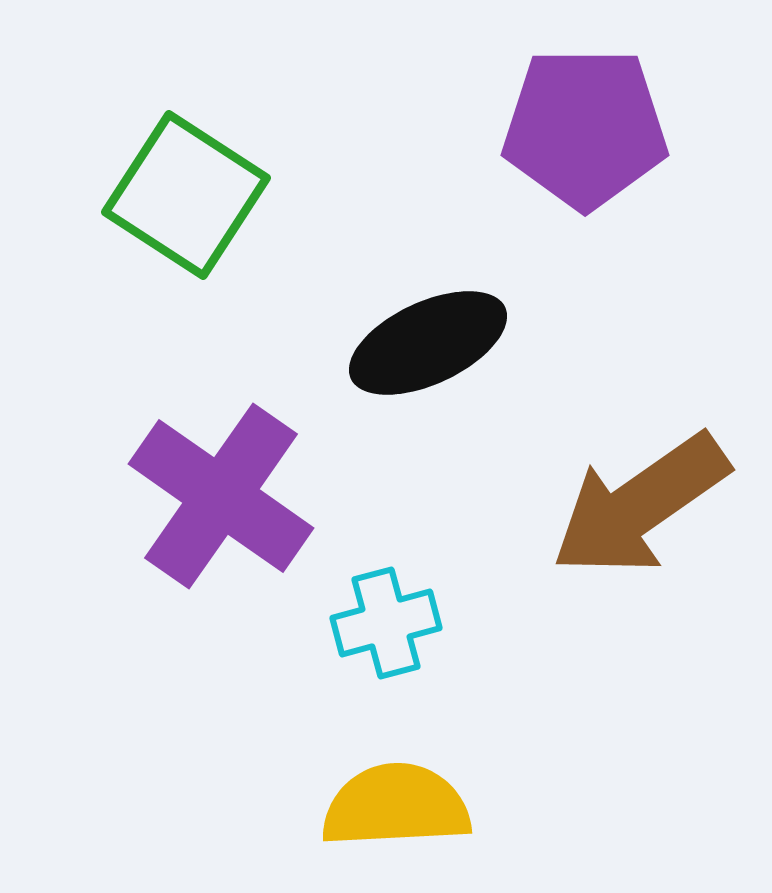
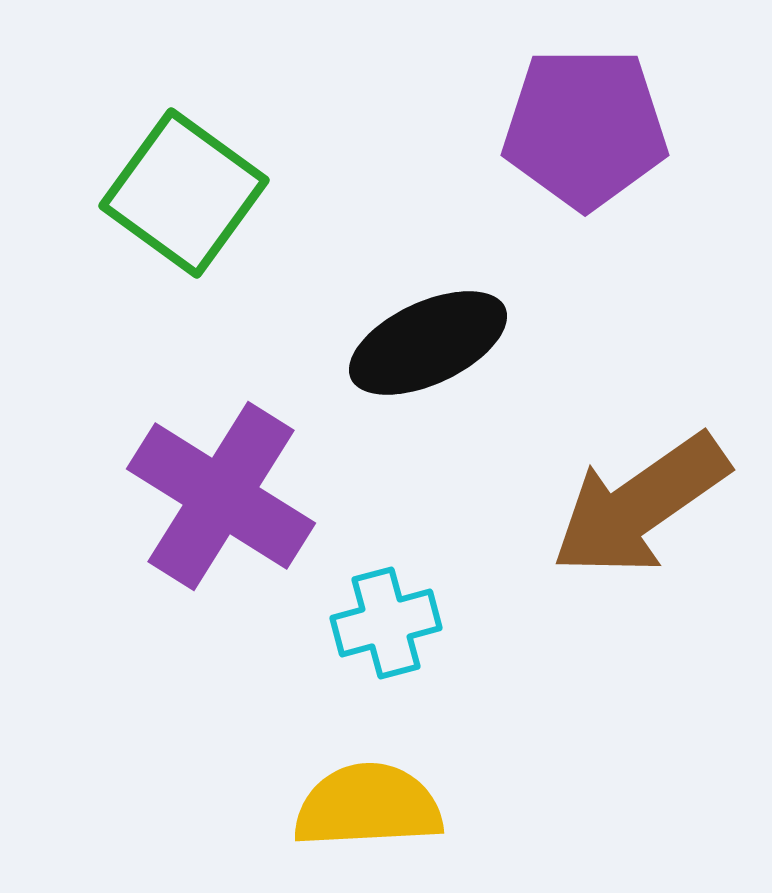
green square: moved 2 px left, 2 px up; rotated 3 degrees clockwise
purple cross: rotated 3 degrees counterclockwise
yellow semicircle: moved 28 px left
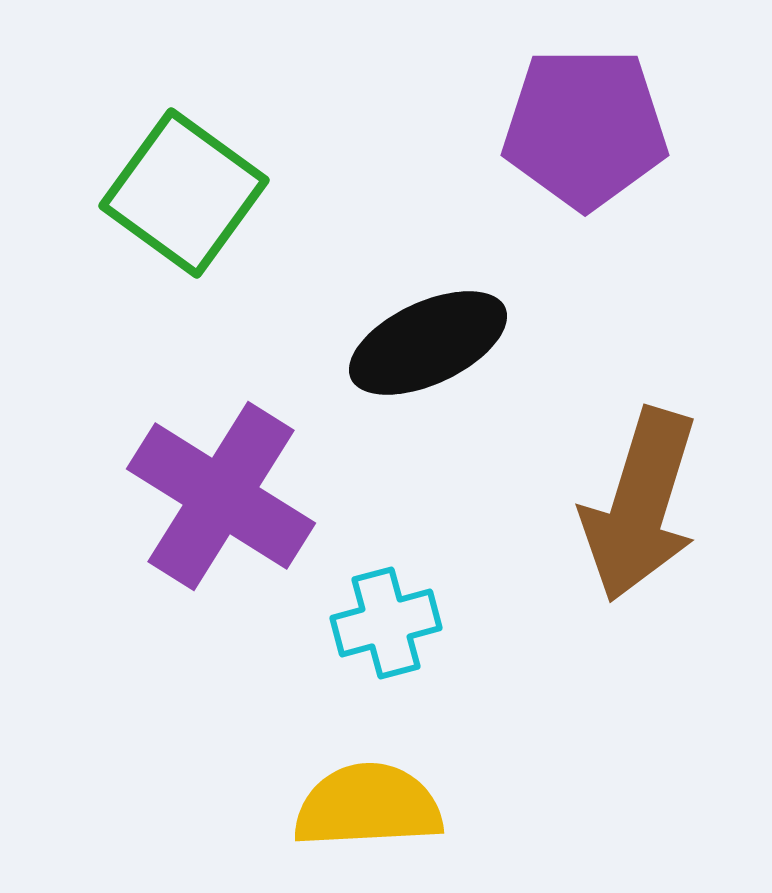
brown arrow: rotated 38 degrees counterclockwise
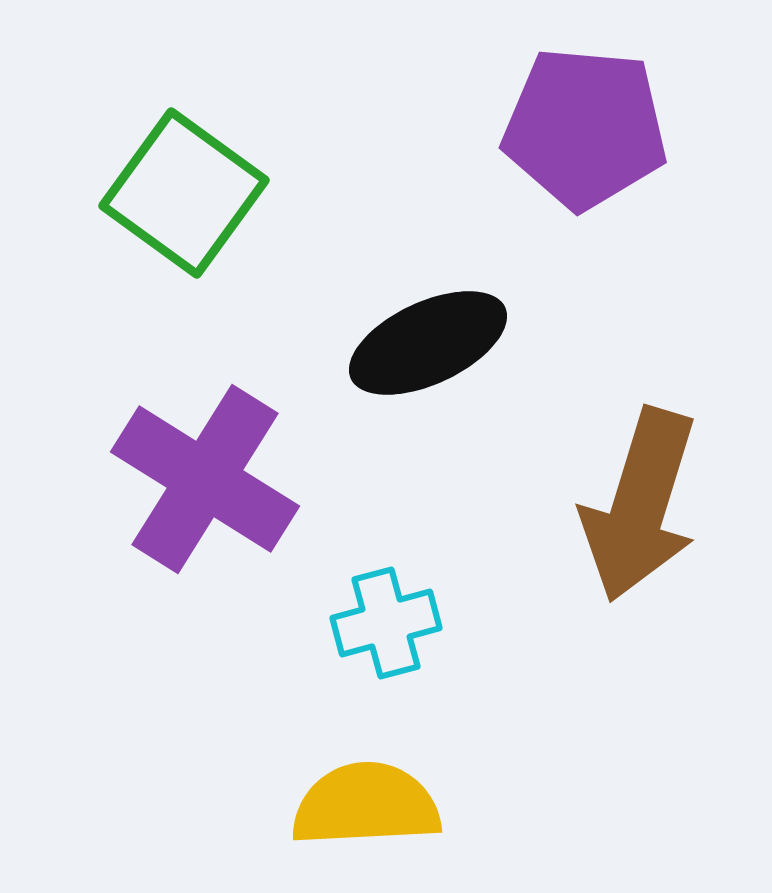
purple pentagon: rotated 5 degrees clockwise
purple cross: moved 16 px left, 17 px up
yellow semicircle: moved 2 px left, 1 px up
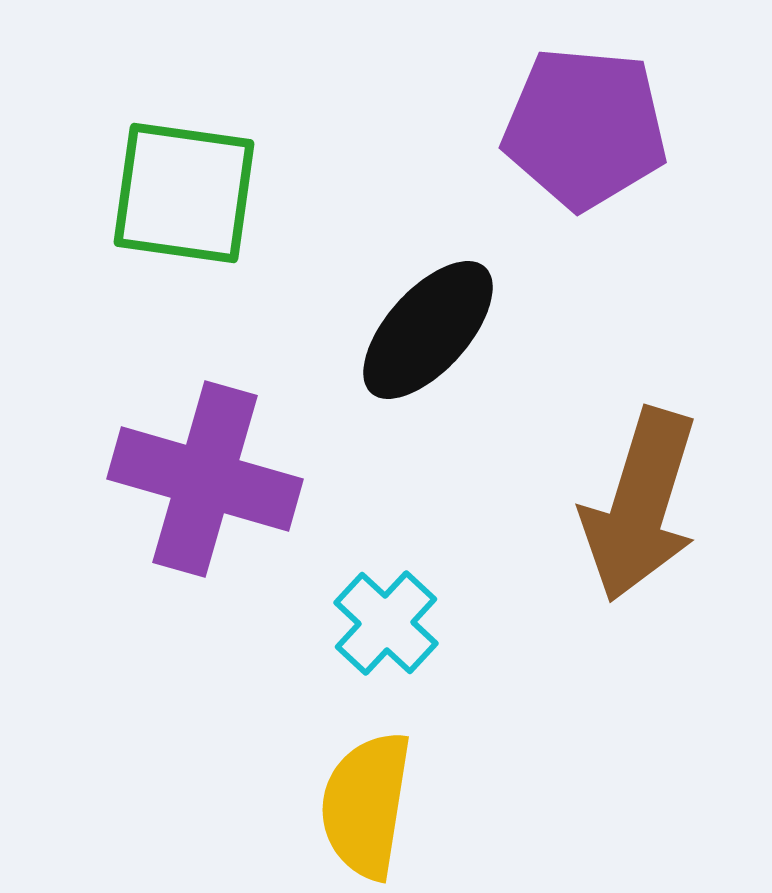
green square: rotated 28 degrees counterclockwise
black ellipse: moved 13 px up; rotated 23 degrees counterclockwise
purple cross: rotated 16 degrees counterclockwise
cyan cross: rotated 32 degrees counterclockwise
yellow semicircle: rotated 78 degrees counterclockwise
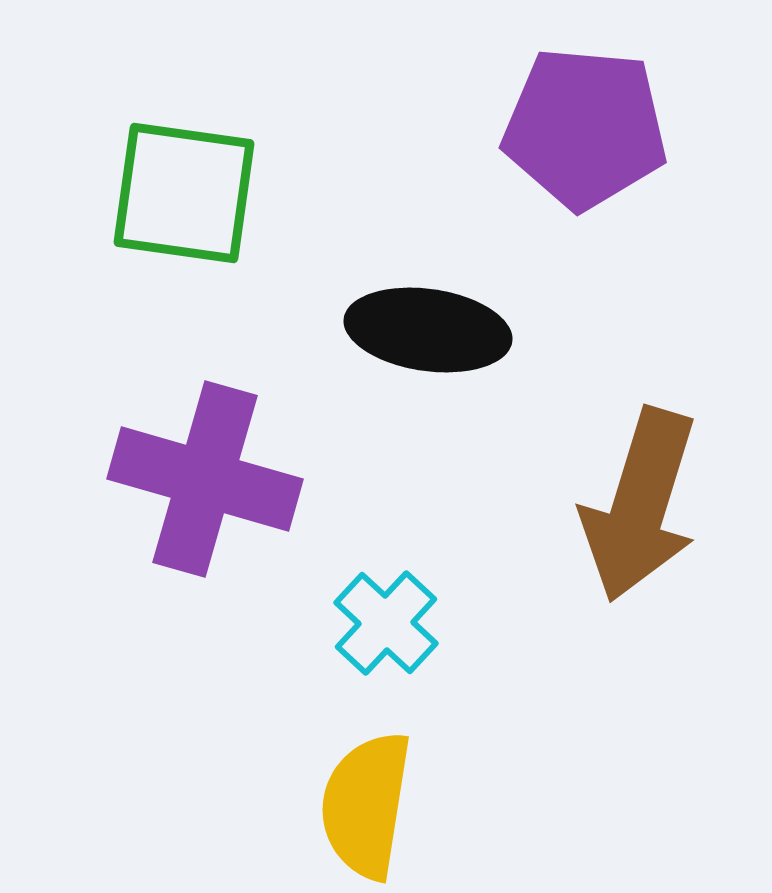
black ellipse: rotated 56 degrees clockwise
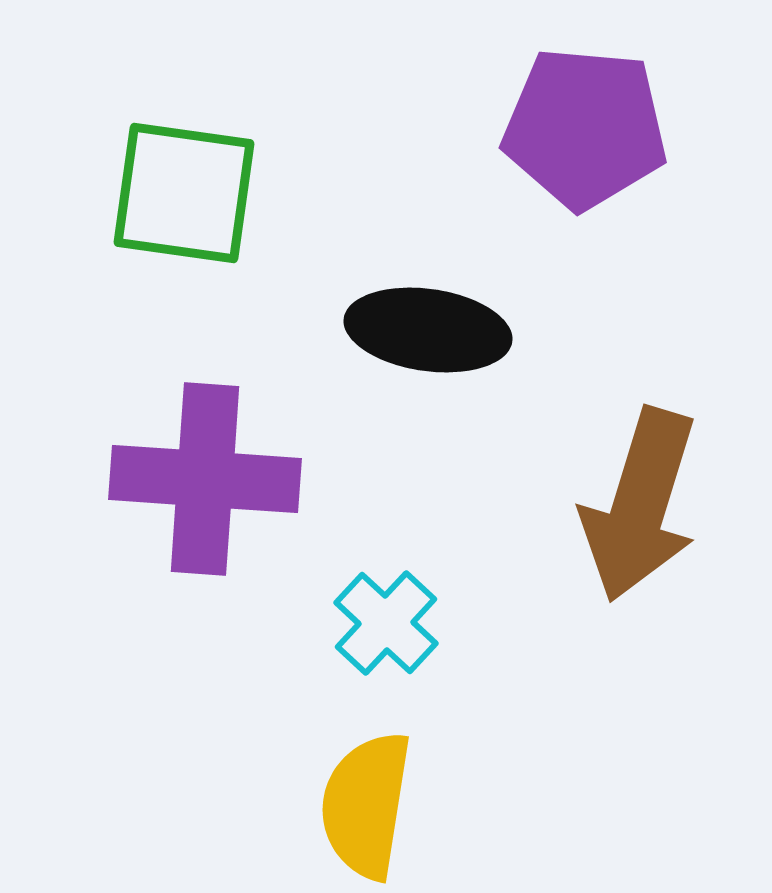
purple cross: rotated 12 degrees counterclockwise
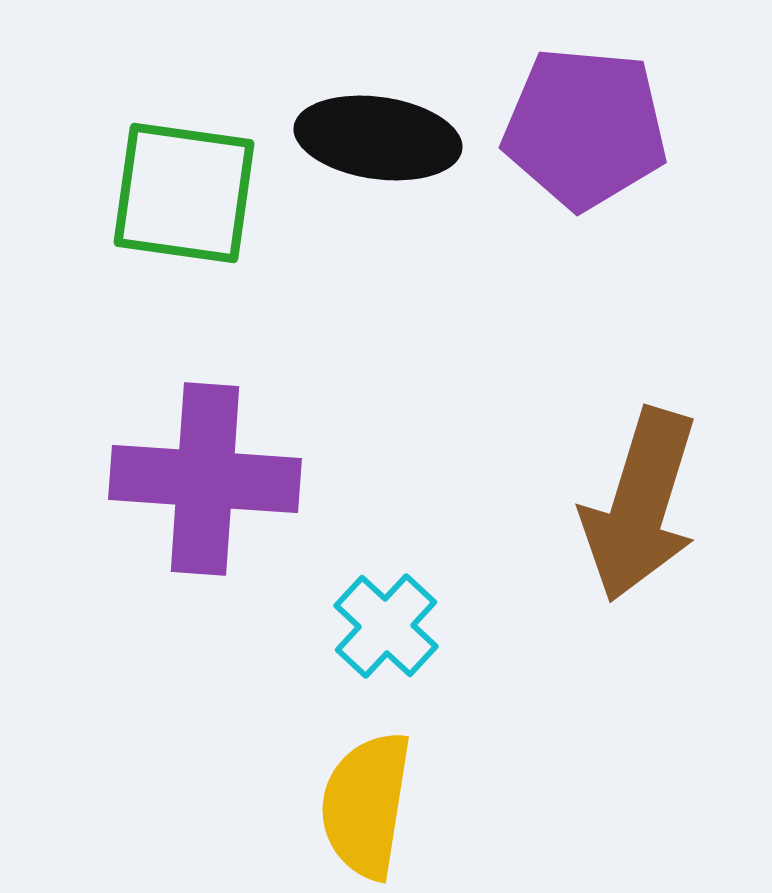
black ellipse: moved 50 px left, 192 px up
cyan cross: moved 3 px down
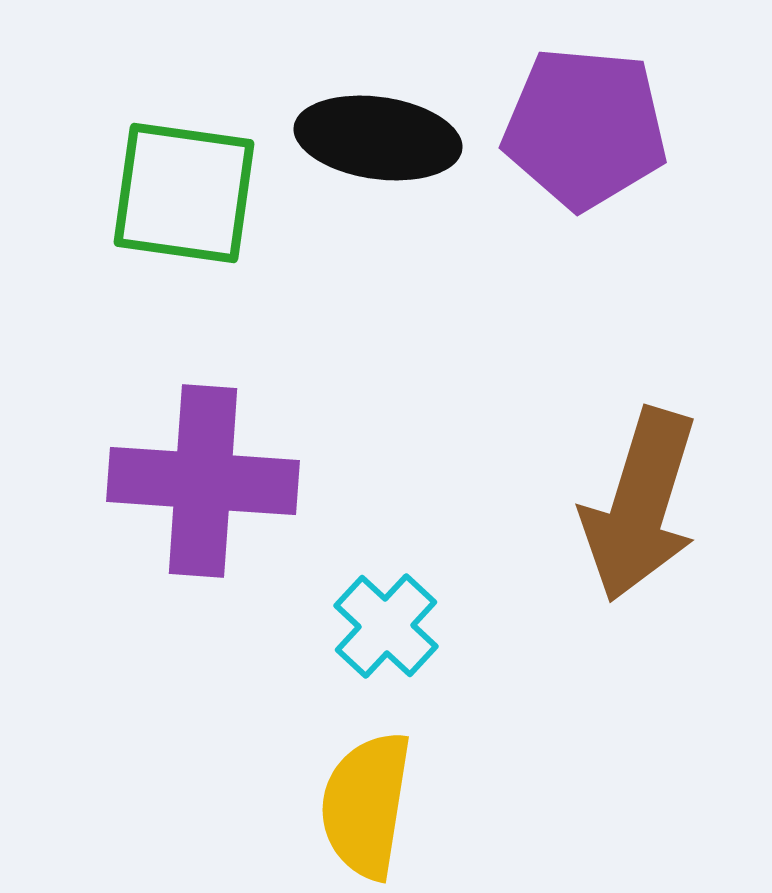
purple cross: moved 2 px left, 2 px down
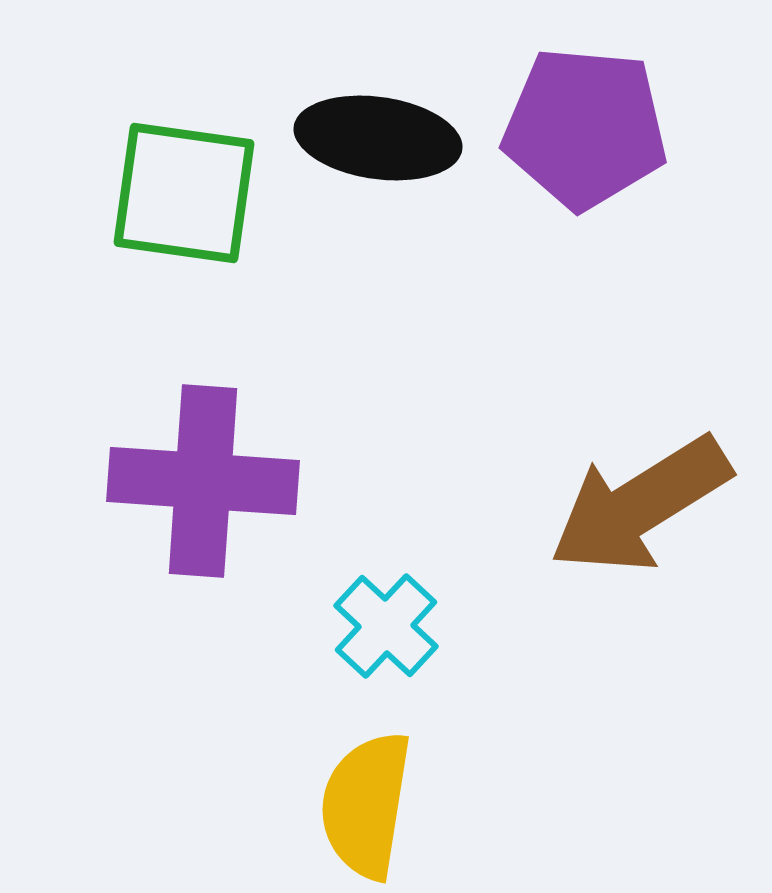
brown arrow: rotated 41 degrees clockwise
